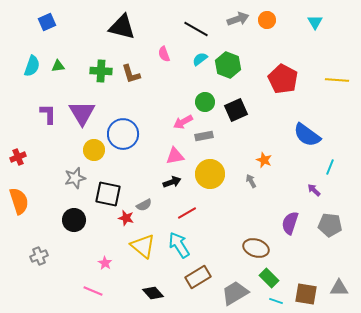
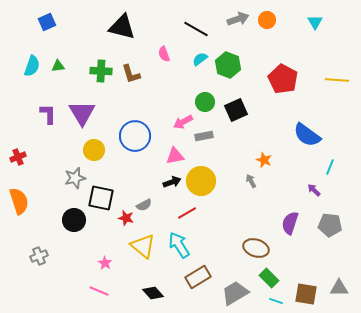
blue circle at (123, 134): moved 12 px right, 2 px down
yellow circle at (210, 174): moved 9 px left, 7 px down
black square at (108, 194): moved 7 px left, 4 px down
pink line at (93, 291): moved 6 px right
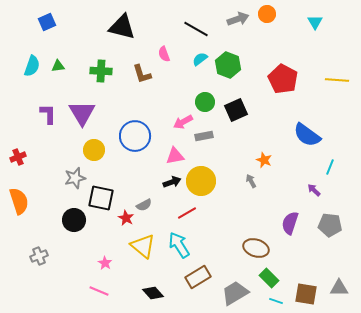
orange circle at (267, 20): moved 6 px up
brown L-shape at (131, 74): moved 11 px right
red star at (126, 218): rotated 14 degrees clockwise
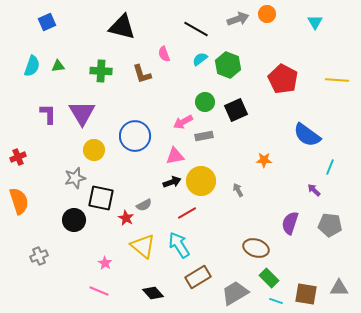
orange star at (264, 160): rotated 21 degrees counterclockwise
gray arrow at (251, 181): moved 13 px left, 9 px down
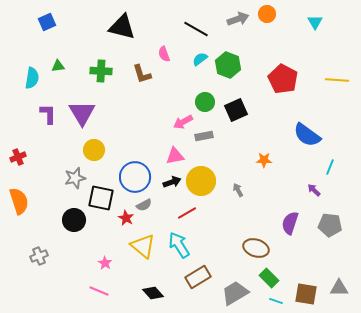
cyan semicircle at (32, 66): moved 12 px down; rotated 10 degrees counterclockwise
blue circle at (135, 136): moved 41 px down
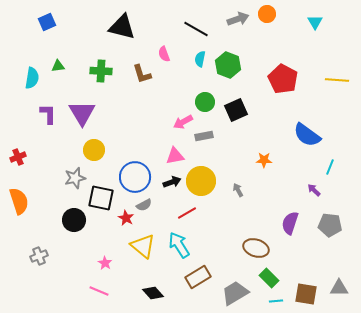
cyan semicircle at (200, 59): rotated 42 degrees counterclockwise
cyan line at (276, 301): rotated 24 degrees counterclockwise
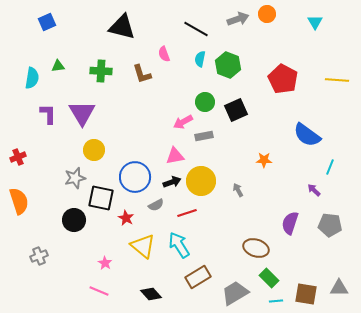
gray semicircle at (144, 205): moved 12 px right
red line at (187, 213): rotated 12 degrees clockwise
black diamond at (153, 293): moved 2 px left, 1 px down
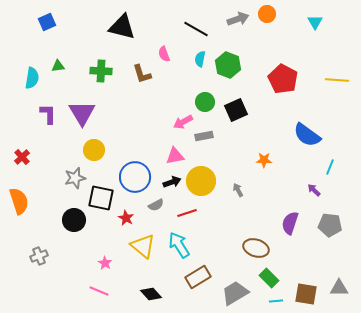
red cross at (18, 157): moved 4 px right; rotated 21 degrees counterclockwise
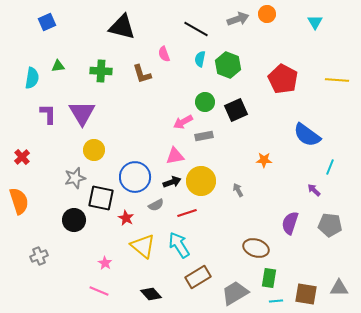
green rectangle at (269, 278): rotated 54 degrees clockwise
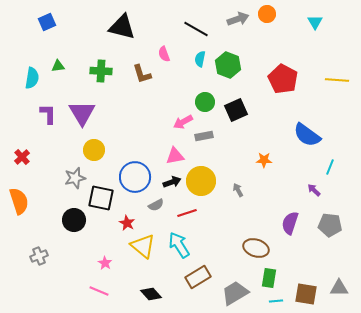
red star at (126, 218): moved 1 px right, 5 px down
